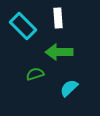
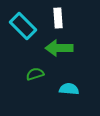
green arrow: moved 4 px up
cyan semicircle: moved 1 px down; rotated 48 degrees clockwise
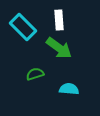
white rectangle: moved 1 px right, 2 px down
cyan rectangle: moved 1 px down
green arrow: rotated 144 degrees counterclockwise
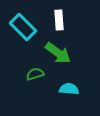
green arrow: moved 1 px left, 5 px down
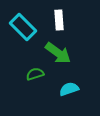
cyan semicircle: rotated 24 degrees counterclockwise
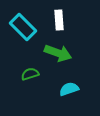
green arrow: rotated 16 degrees counterclockwise
green semicircle: moved 5 px left
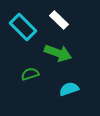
white rectangle: rotated 42 degrees counterclockwise
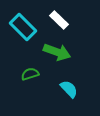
green arrow: moved 1 px left, 1 px up
cyan semicircle: rotated 66 degrees clockwise
